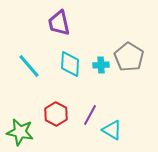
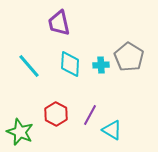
green star: rotated 12 degrees clockwise
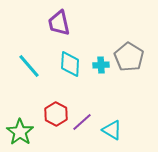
purple line: moved 8 px left, 7 px down; rotated 20 degrees clockwise
green star: rotated 12 degrees clockwise
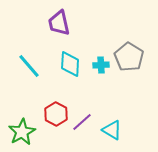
green star: moved 2 px right; rotated 8 degrees clockwise
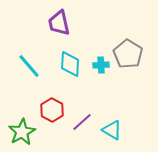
gray pentagon: moved 1 px left, 3 px up
red hexagon: moved 4 px left, 4 px up
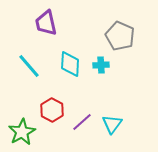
purple trapezoid: moved 13 px left
gray pentagon: moved 8 px left, 18 px up; rotated 8 degrees counterclockwise
cyan triangle: moved 6 px up; rotated 35 degrees clockwise
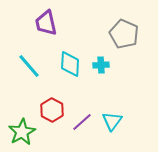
gray pentagon: moved 4 px right, 2 px up
cyan triangle: moved 3 px up
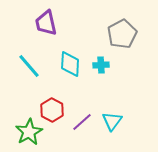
gray pentagon: moved 2 px left; rotated 20 degrees clockwise
green star: moved 7 px right
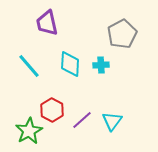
purple trapezoid: moved 1 px right
purple line: moved 2 px up
green star: moved 1 px up
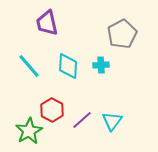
cyan diamond: moved 2 px left, 2 px down
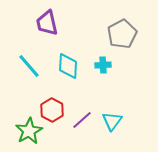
cyan cross: moved 2 px right
